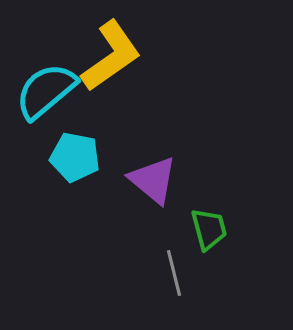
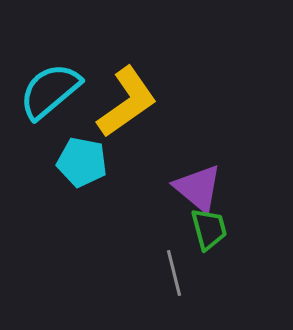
yellow L-shape: moved 16 px right, 46 px down
cyan semicircle: moved 4 px right
cyan pentagon: moved 7 px right, 5 px down
purple triangle: moved 45 px right, 8 px down
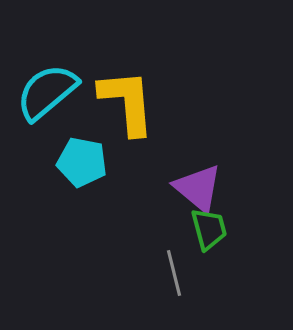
cyan semicircle: moved 3 px left, 1 px down
yellow L-shape: rotated 60 degrees counterclockwise
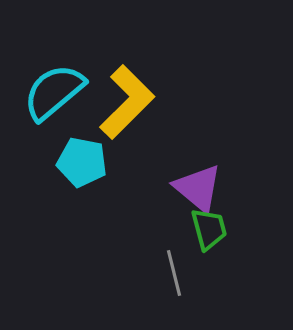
cyan semicircle: moved 7 px right
yellow L-shape: rotated 50 degrees clockwise
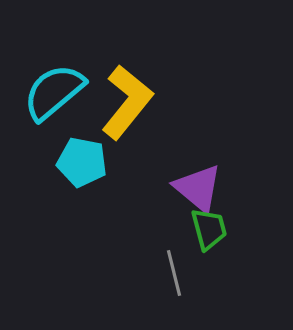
yellow L-shape: rotated 6 degrees counterclockwise
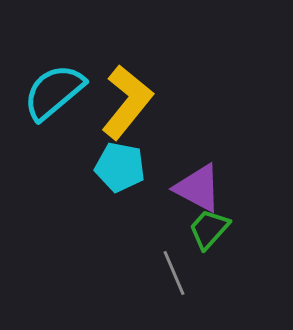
cyan pentagon: moved 38 px right, 5 px down
purple triangle: rotated 12 degrees counterclockwise
green trapezoid: rotated 123 degrees counterclockwise
gray line: rotated 9 degrees counterclockwise
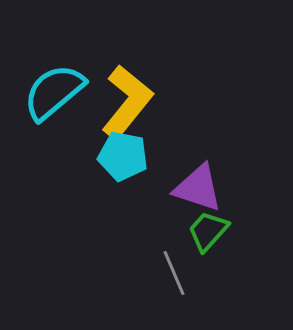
cyan pentagon: moved 3 px right, 11 px up
purple triangle: rotated 10 degrees counterclockwise
green trapezoid: moved 1 px left, 2 px down
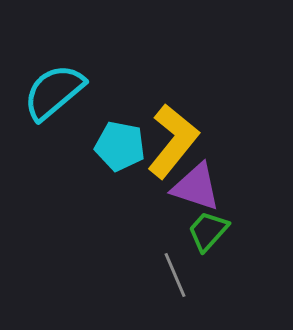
yellow L-shape: moved 46 px right, 39 px down
cyan pentagon: moved 3 px left, 10 px up
purple triangle: moved 2 px left, 1 px up
gray line: moved 1 px right, 2 px down
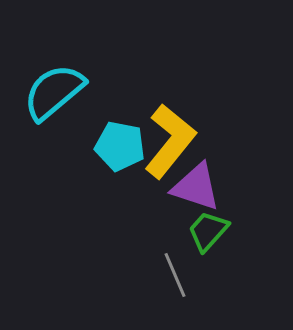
yellow L-shape: moved 3 px left
